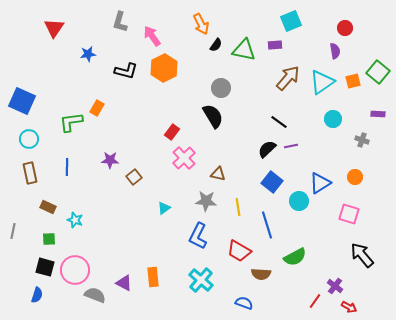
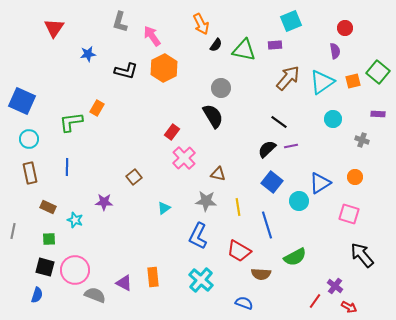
purple star at (110, 160): moved 6 px left, 42 px down
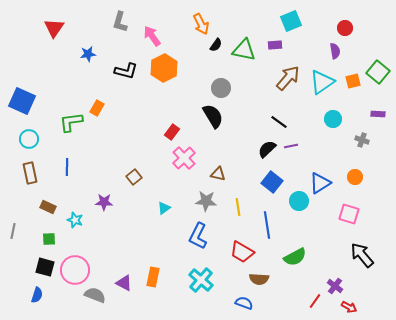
blue line at (267, 225): rotated 8 degrees clockwise
red trapezoid at (239, 251): moved 3 px right, 1 px down
brown semicircle at (261, 274): moved 2 px left, 5 px down
orange rectangle at (153, 277): rotated 18 degrees clockwise
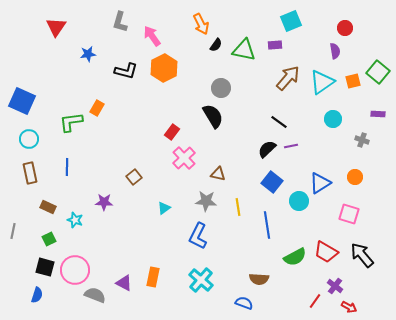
red triangle at (54, 28): moved 2 px right, 1 px up
green square at (49, 239): rotated 24 degrees counterclockwise
red trapezoid at (242, 252): moved 84 px right
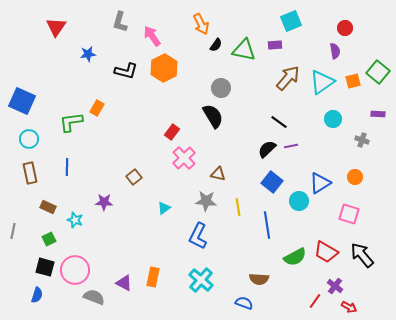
gray semicircle at (95, 295): moved 1 px left, 2 px down
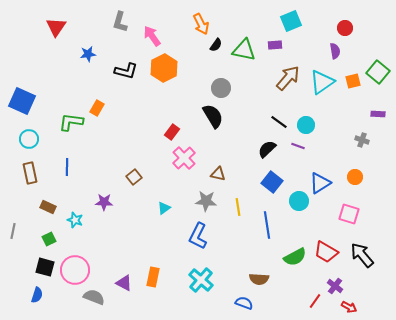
cyan circle at (333, 119): moved 27 px left, 6 px down
green L-shape at (71, 122): rotated 15 degrees clockwise
purple line at (291, 146): moved 7 px right; rotated 32 degrees clockwise
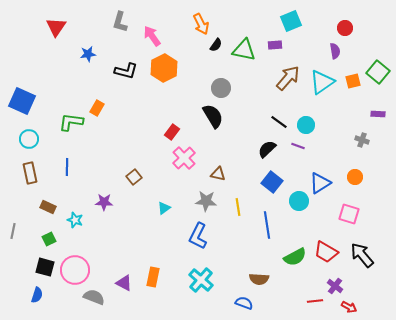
red line at (315, 301): rotated 49 degrees clockwise
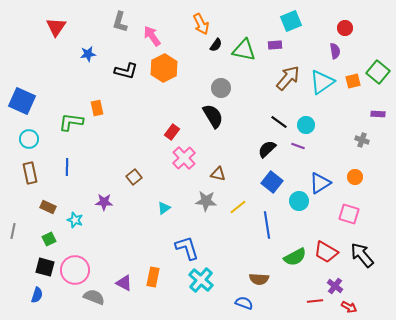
orange rectangle at (97, 108): rotated 42 degrees counterclockwise
yellow line at (238, 207): rotated 60 degrees clockwise
blue L-shape at (198, 236): moved 11 px left, 12 px down; rotated 136 degrees clockwise
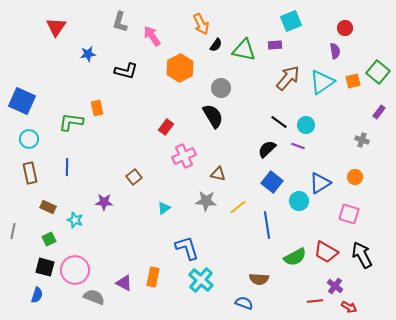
orange hexagon at (164, 68): moved 16 px right
purple rectangle at (378, 114): moved 1 px right, 2 px up; rotated 56 degrees counterclockwise
red rectangle at (172, 132): moved 6 px left, 5 px up
pink cross at (184, 158): moved 2 px up; rotated 20 degrees clockwise
black arrow at (362, 255): rotated 12 degrees clockwise
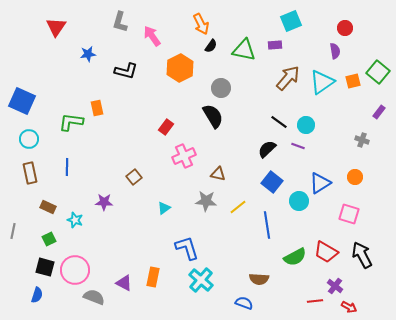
black semicircle at (216, 45): moved 5 px left, 1 px down
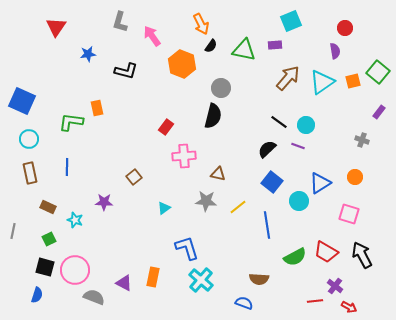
orange hexagon at (180, 68): moved 2 px right, 4 px up; rotated 12 degrees counterclockwise
black semicircle at (213, 116): rotated 45 degrees clockwise
pink cross at (184, 156): rotated 20 degrees clockwise
